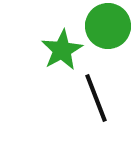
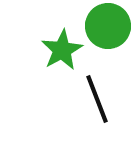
black line: moved 1 px right, 1 px down
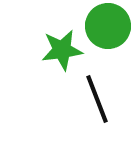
green star: rotated 21 degrees clockwise
